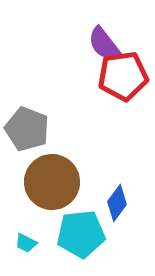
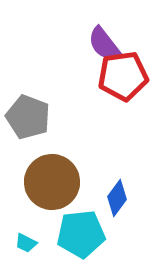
gray pentagon: moved 1 px right, 12 px up
blue diamond: moved 5 px up
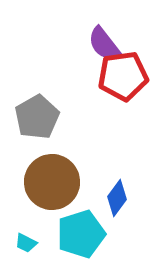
gray pentagon: moved 9 px right; rotated 21 degrees clockwise
cyan pentagon: rotated 12 degrees counterclockwise
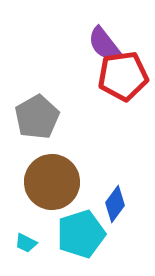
blue diamond: moved 2 px left, 6 px down
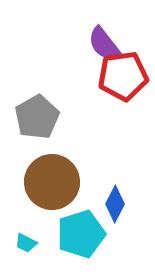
blue diamond: rotated 9 degrees counterclockwise
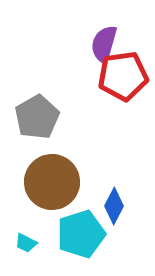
purple semicircle: rotated 54 degrees clockwise
blue diamond: moved 1 px left, 2 px down
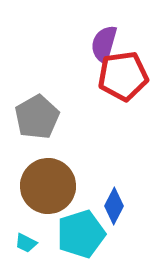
brown circle: moved 4 px left, 4 px down
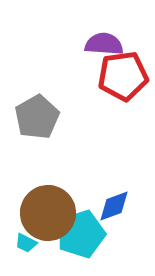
purple semicircle: rotated 78 degrees clockwise
brown circle: moved 27 px down
blue diamond: rotated 42 degrees clockwise
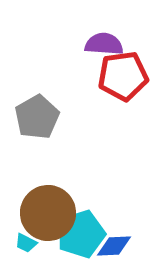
blue diamond: moved 40 px down; rotated 18 degrees clockwise
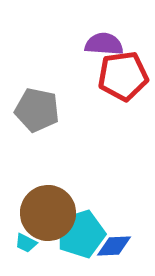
gray pentagon: moved 7 px up; rotated 30 degrees counterclockwise
